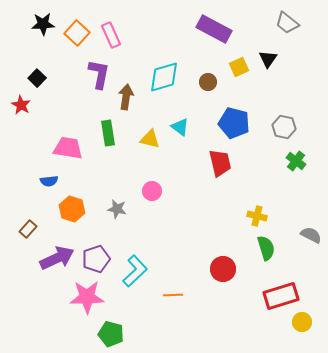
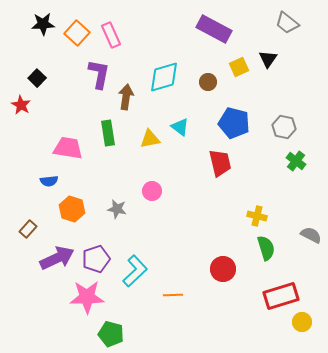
yellow triangle: rotated 25 degrees counterclockwise
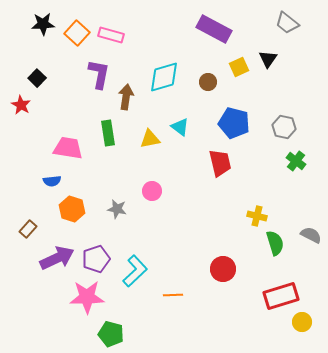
pink rectangle: rotated 50 degrees counterclockwise
blue semicircle: moved 3 px right
green semicircle: moved 9 px right, 5 px up
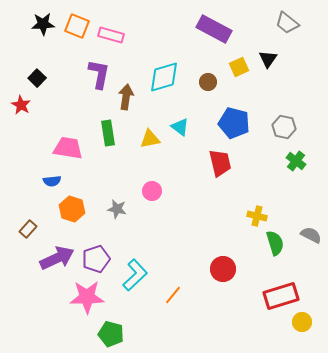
orange square: moved 7 px up; rotated 20 degrees counterclockwise
cyan L-shape: moved 4 px down
orange line: rotated 48 degrees counterclockwise
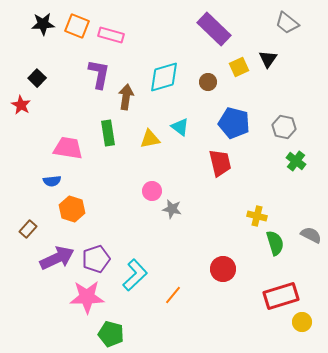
purple rectangle: rotated 16 degrees clockwise
gray star: moved 55 px right
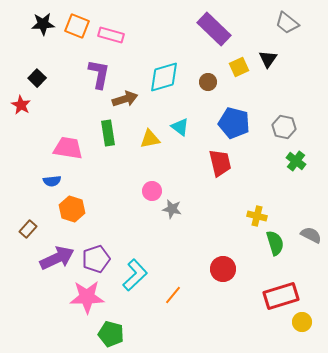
brown arrow: moved 1 px left, 2 px down; rotated 65 degrees clockwise
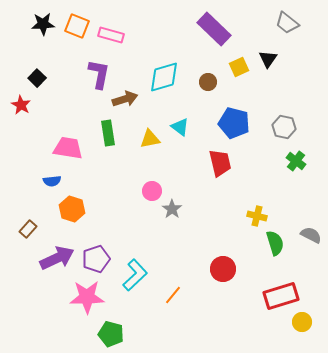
gray star: rotated 24 degrees clockwise
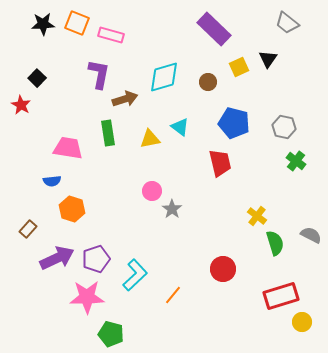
orange square: moved 3 px up
yellow cross: rotated 24 degrees clockwise
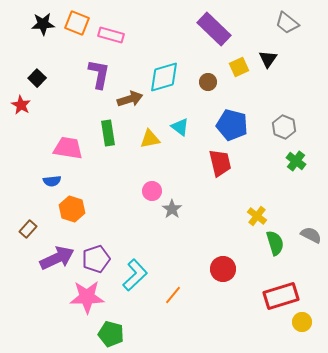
brown arrow: moved 5 px right
blue pentagon: moved 2 px left, 2 px down
gray hexagon: rotated 10 degrees clockwise
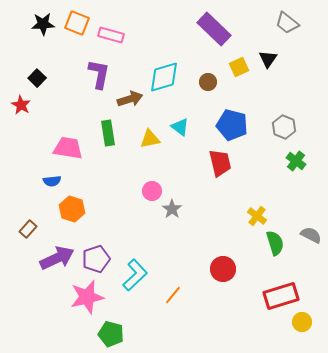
pink star: rotated 12 degrees counterclockwise
